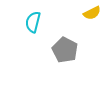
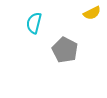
cyan semicircle: moved 1 px right, 1 px down
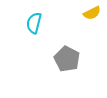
gray pentagon: moved 2 px right, 9 px down
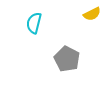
yellow semicircle: moved 1 px down
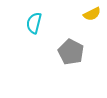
gray pentagon: moved 4 px right, 7 px up
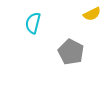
cyan semicircle: moved 1 px left
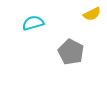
cyan semicircle: rotated 60 degrees clockwise
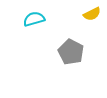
cyan semicircle: moved 1 px right, 4 px up
